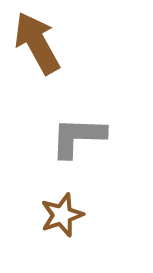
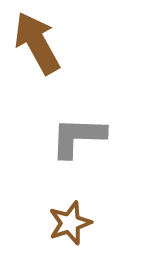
brown star: moved 8 px right, 8 px down
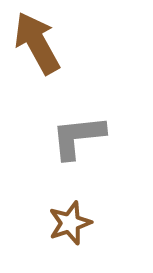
gray L-shape: rotated 8 degrees counterclockwise
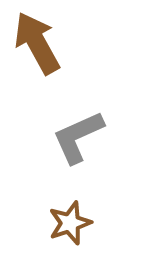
gray L-shape: rotated 18 degrees counterclockwise
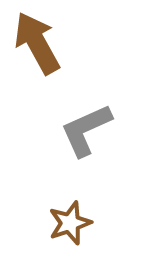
gray L-shape: moved 8 px right, 7 px up
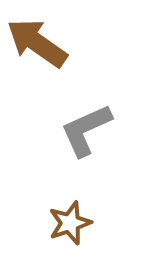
brown arrow: rotated 26 degrees counterclockwise
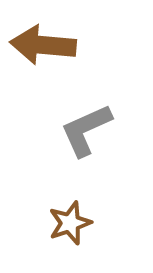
brown arrow: moved 6 px right, 2 px down; rotated 30 degrees counterclockwise
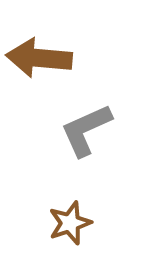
brown arrow: moved 4 px left, 13 px down
